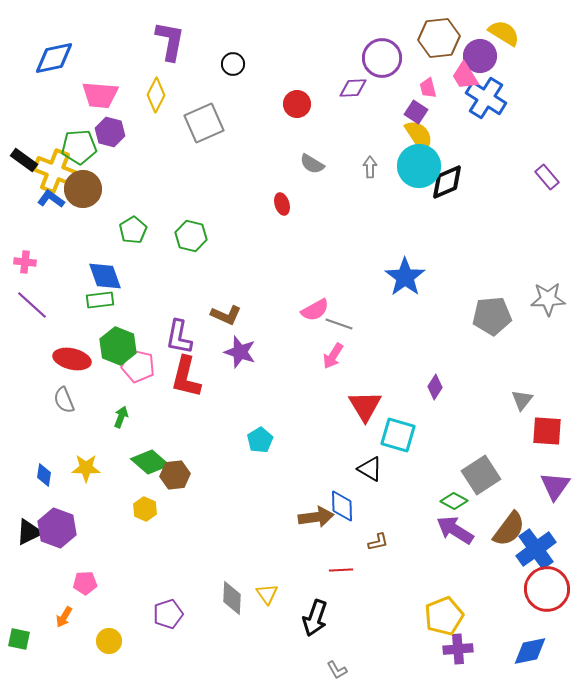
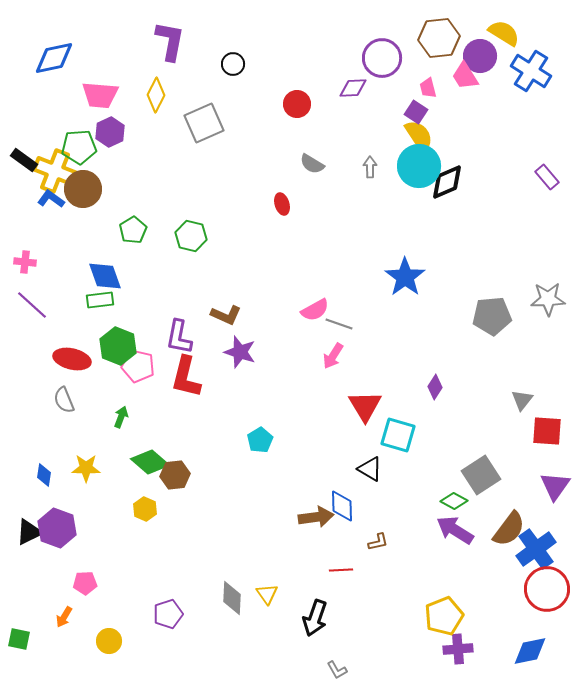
blue cross at (486, 98): moved 45 px right, 27 px up
purple hexagon at (110, 132): rotated 20 degrees clockwise
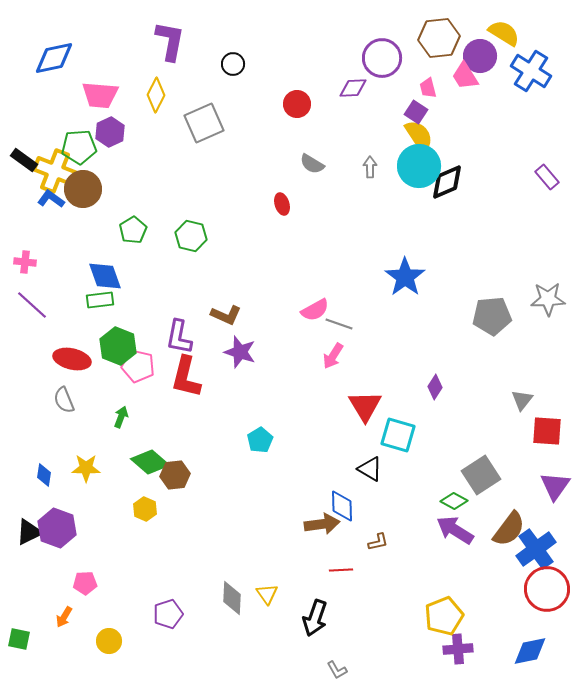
brown arrow at (316, 517): moved 6 px right, 7 px down
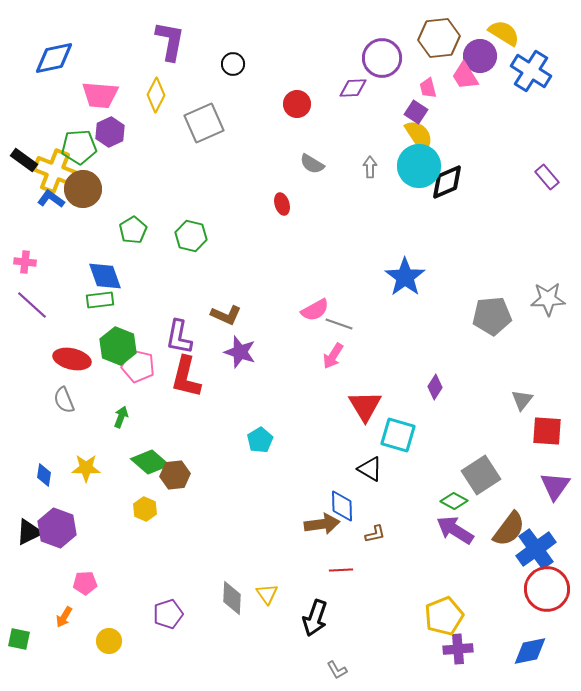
brown L-shape at (378, 542): moved 3 px left, 8 px up
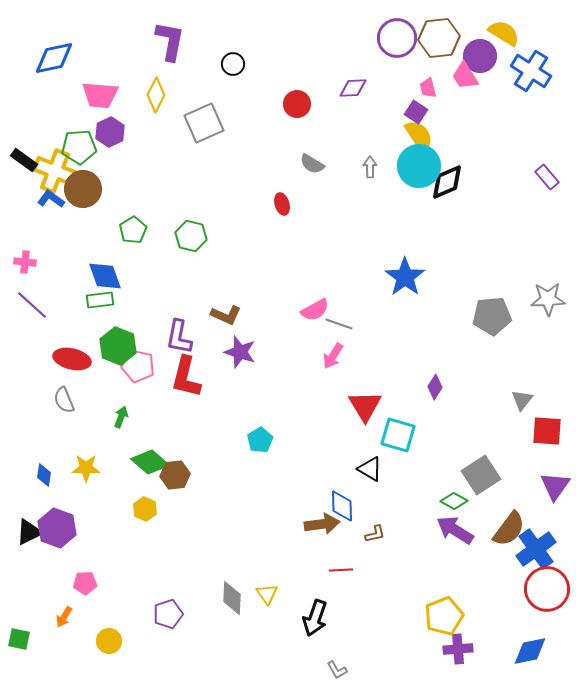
purple circle at (382, 58): moved 15 px right, 20 px up
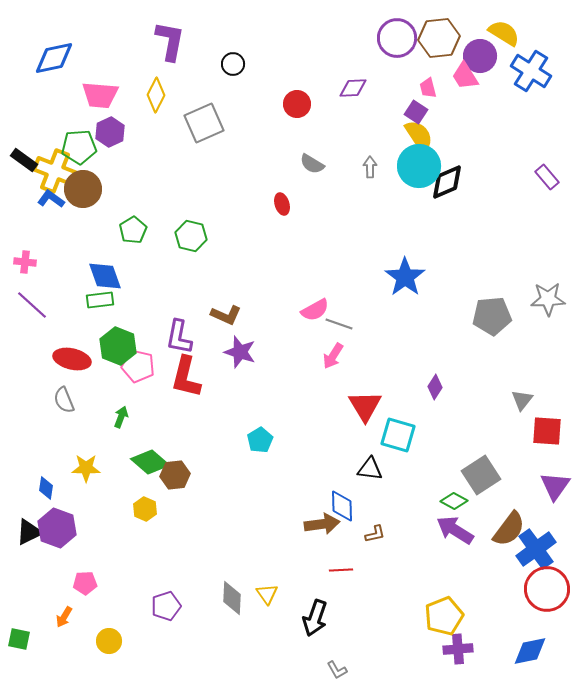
black triangle at (370, 469): rotated 24 degrees counterclockwise
blue diamond at (44, 475): moved 2 px right, 13 px down
purple pentagon at (168, 614): moved 2 px left, 8 px up
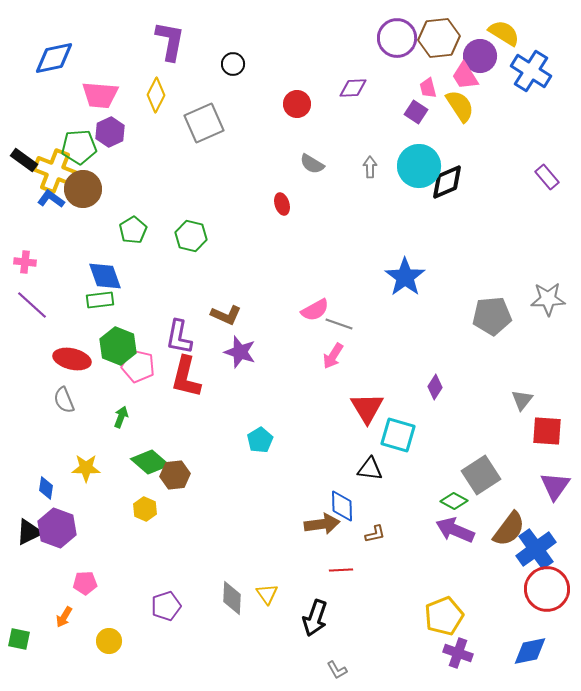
yellow semicircle at (419, 136): moved 41 px right, 30 px up
red triangle at (365, 406): moved 2 px right, 2 px down
purple arrow at (455, 530): rotated 9 degrees counterclockwise
purple cross at (458, 649): moved 4 px down; rotated 24 degrees clockwise
